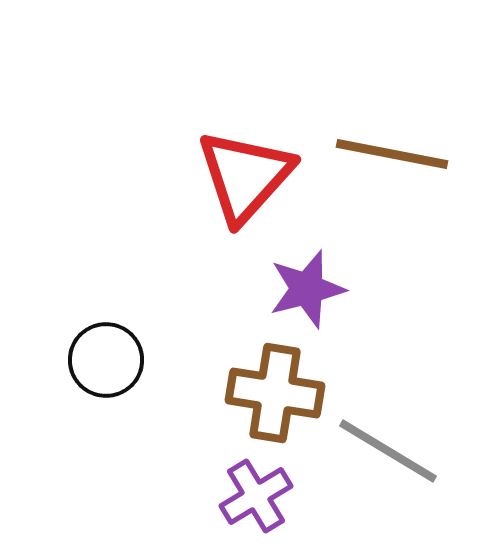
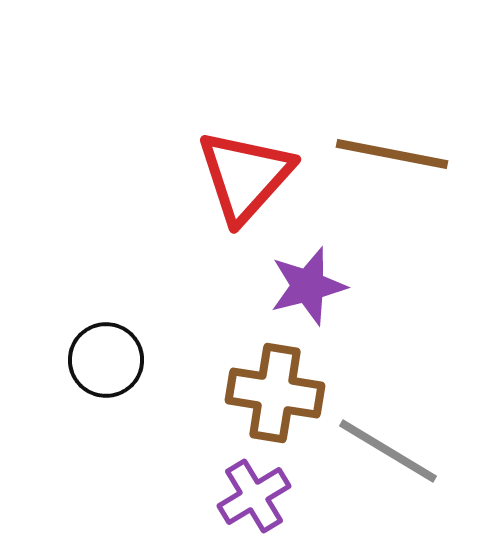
purple star: moved 1 px right, 3 px up
purple cross: moved 2 px left
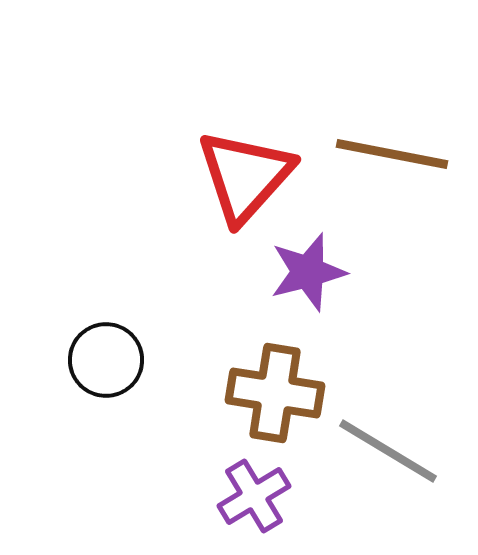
purple star: moved 14 px up
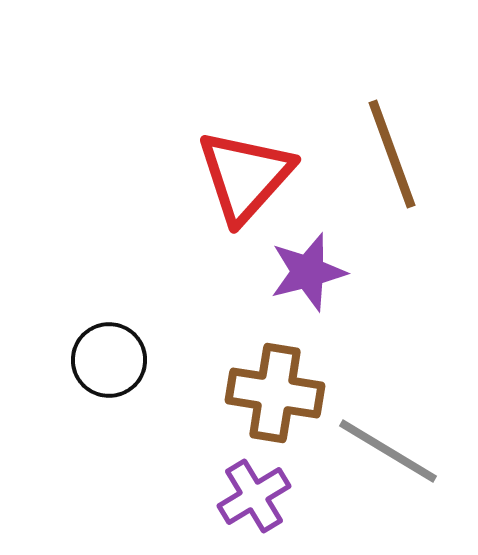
brown line: rotated 59 degrees clockwise
black circle: moved 3 px right
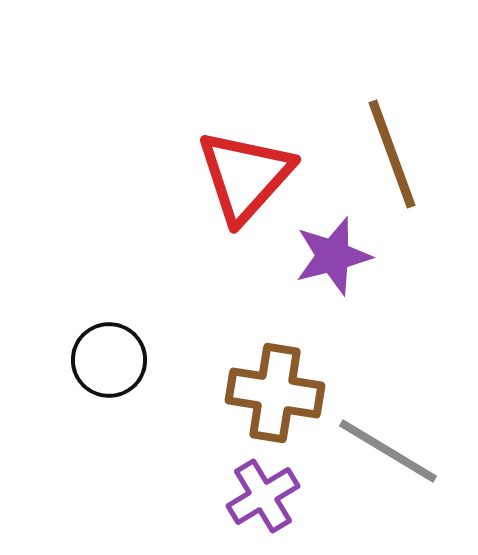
purple star: moved 25 px right, 16 px up
purple cross: moved 9 px right
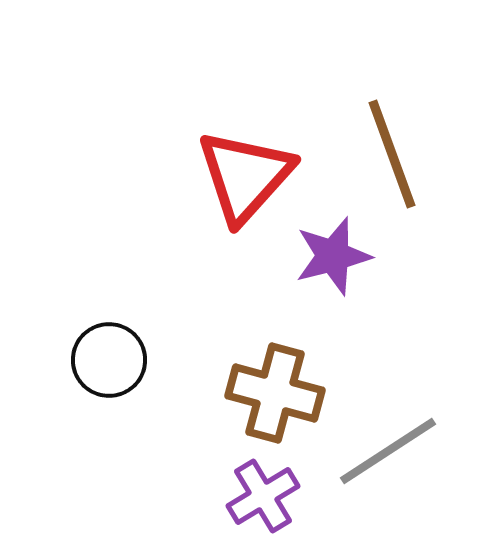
brown cross: rotated 6 degrees clockwise
gray line: rotated 64 degrees counterclockwise
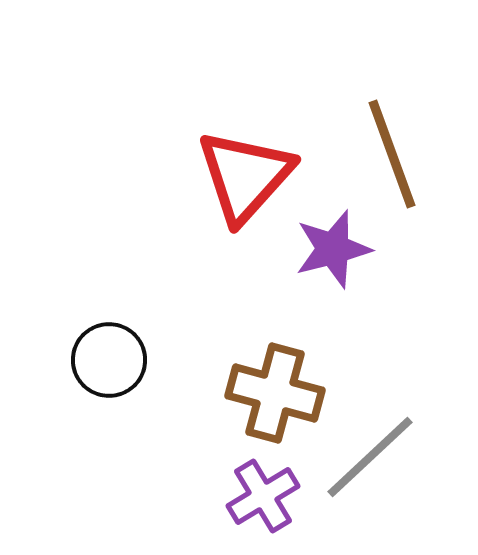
purple star: moved 7 px up
gray line: moved 18 px left, 6 px down; rotated 10 degrees counterclockwise
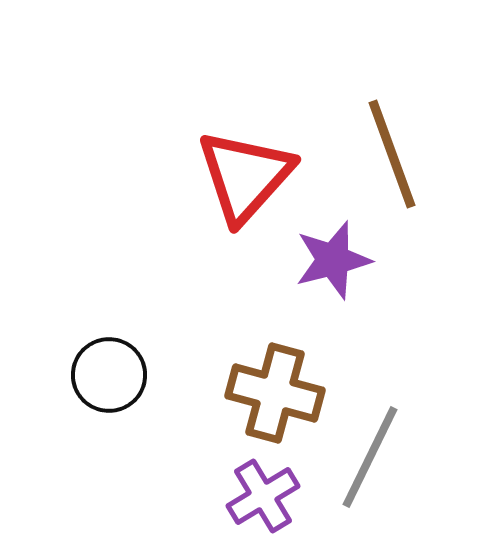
purple star: moved 11 px down
black circle: moved 15 px down
gray line: rotated 21 degrees counterclockwise
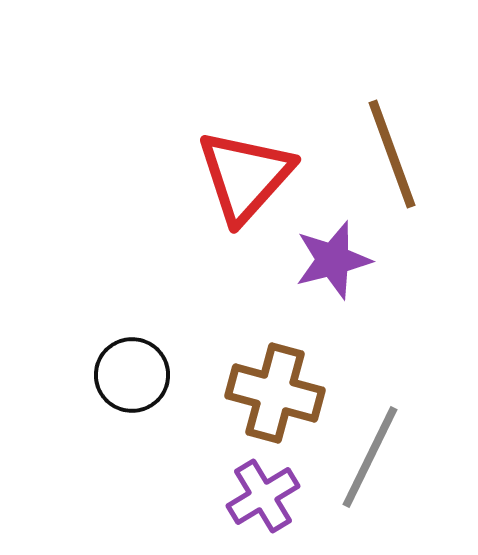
black circle: moved 23 px right
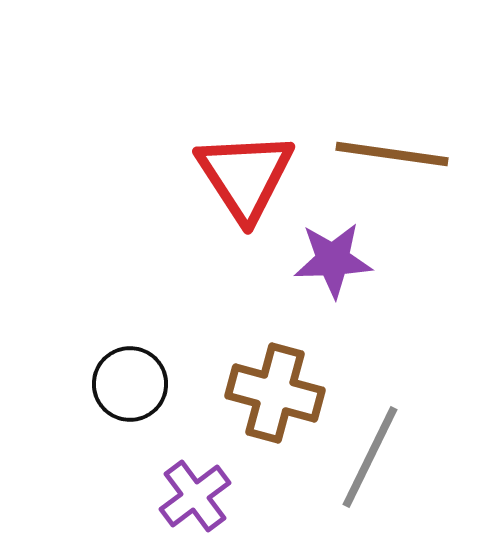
brown line: rotated 62 degrees counterclockwise
red triangle: rotated 15 degrees counterclockwise
purple star: rotated 12 degrees clockwise
black circle: moved 2 px left, 9 px down
purple cross: moved 68 px left; rotated 6 degrees counterclockwise
